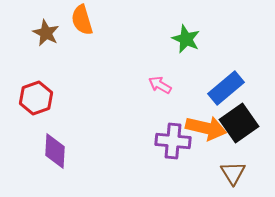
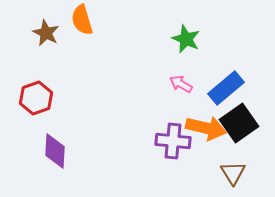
pink arrow: moved 21 px right, 1 px up
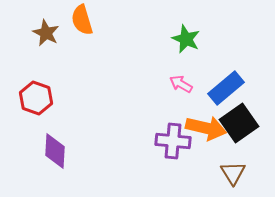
red hexagon: rotated 20 degrees counterclockwise
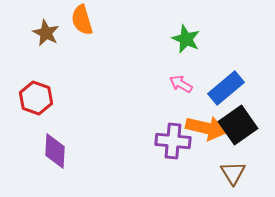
black square: moved 1 px left, 2 px down
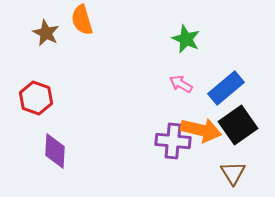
orange arrow: moved 5 px left, 2 px down
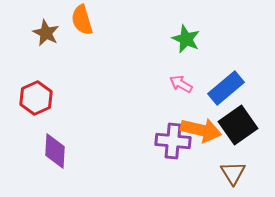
red hexagon: rotated 16 degrees clockwise
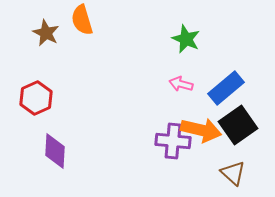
pink arrow: rotated 15 degrees counterclockwise
brown triangle: rotated 16 degrees counterclockwise
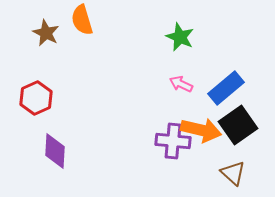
green star: moved 6 px left, 2 px up
pink arrow: rotated 10 degrees clockwise
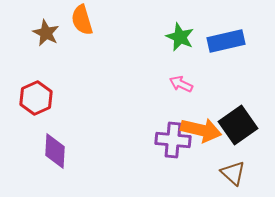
blue rectangle: moved 47 px up; rotated 27 degrees clockwise
purple cross: moved 1 px up
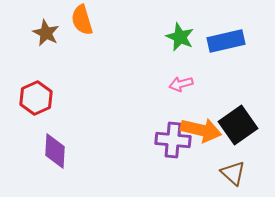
pink arrow: rotated 40 degrees counterclockwise
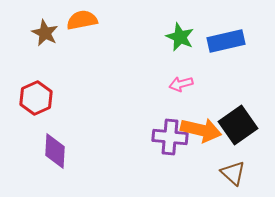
orange semicircle: rotated 96 degrees clockwise
brown star: moved 1 px left
purple cross: moved 3 px left, 3 px up
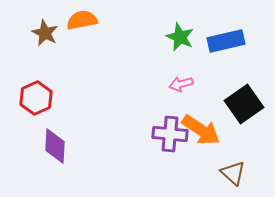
black square: moved 6 px right, 21 px up
orange arrow: rotated 21 degrees clockwise
purple cross: moved 3 px up
purple diamond: moved 5 px up
